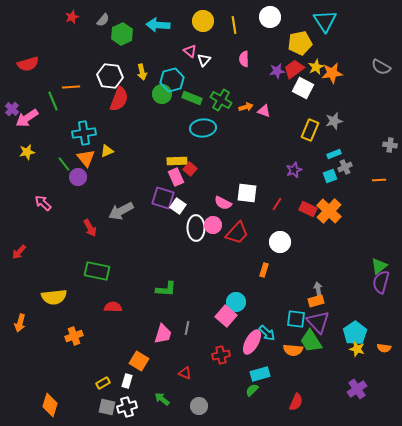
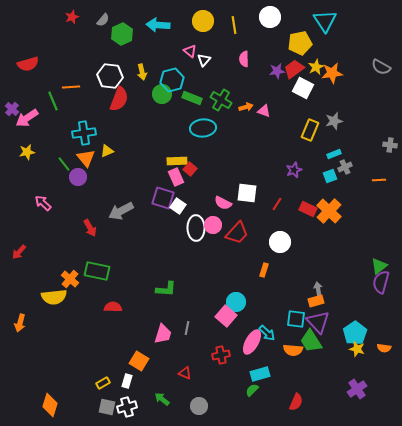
orange cross at (74, 336): moved 4 px left, 57 px up; rotated 30 degrees counterclockwise
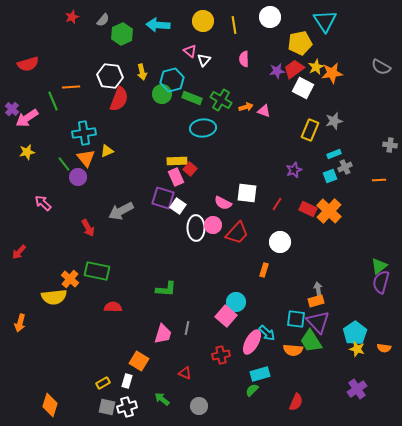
red arrow at (90, 228): moved 2 px left
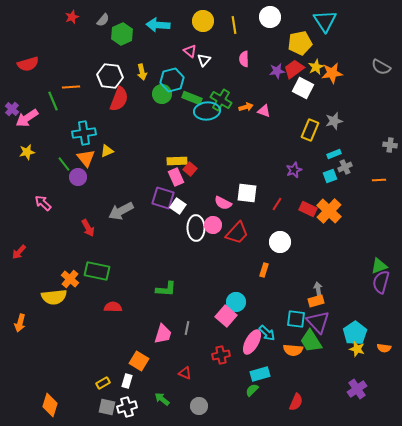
cyan ellipse at (203, 128): moved 4 px right, 17 px up
green triangle at (379, 266): rotated 18 degrees clockwise
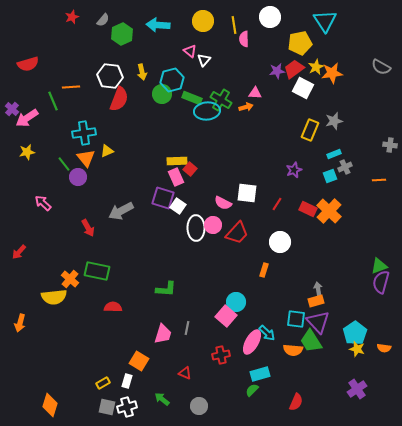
pink semicircle at (244, 59): moved 20 px up
pink triangle at (264, 111): moved 9 px left, 18 px up; rotated 16 degrees counterclockwise
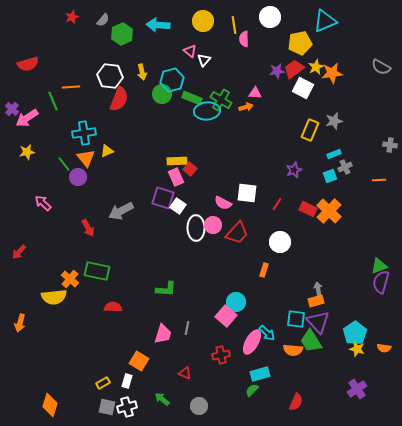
cyan triangle at (325, 21): rotated 40 degrees clockwise
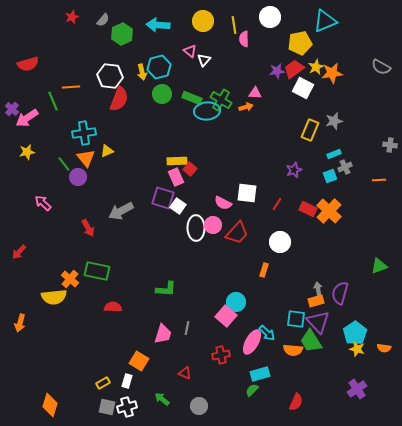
cyan hexagon at (172, 80): moved 13 px left, 13 px up
purple semicircle at (381, 282): moved 41 px left, 11 px down
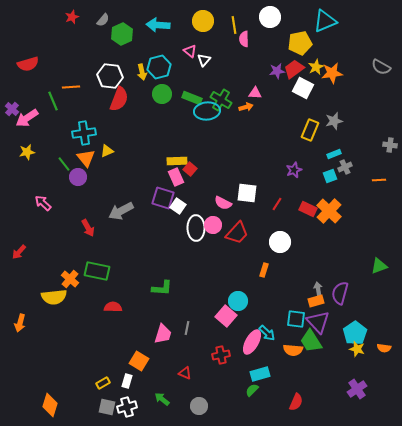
green L-shape at (166, 289): moved 4 px left, 1 px up
cyan circle at (236, 302): moved 2 px right, 1 px up
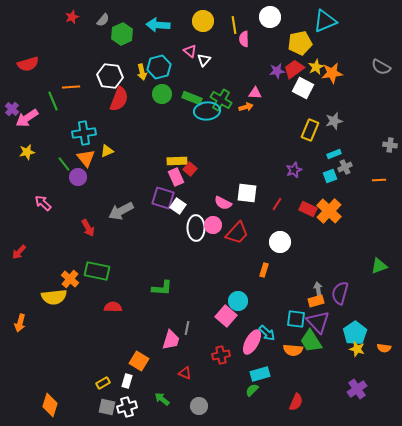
pink trapezoid at (163, 334): moved 8 px right, 6 px down
